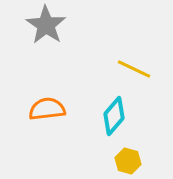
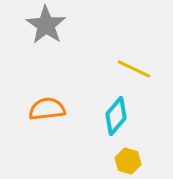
cyan diamond: moved 2 px right
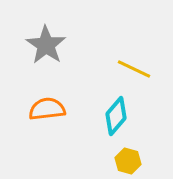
gray star: moved 20 px down
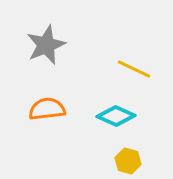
gray star: rotated 15 degrees clockwise
cyan diamond: rotated 72 degrees clockwise
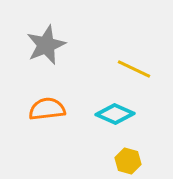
cyan diamond: moved 1 px left, 2 px up
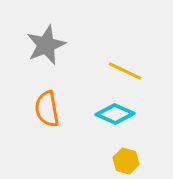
yellow line: moved 9 px left, 2 px down
orange semicircle: rotated 93 degrees counterclockwise
yellow hexagon: moved 2 px left
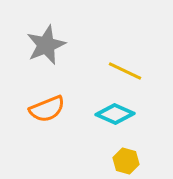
orange semicircle: rotated 102 degrees counterclockwise
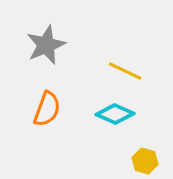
orange semicircle: rotated 48 degrees counterclockwise
yellow hexagon: moved 19 px right
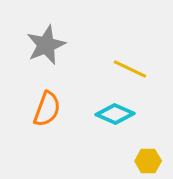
yellow line: moved 5 px right, 2 px up
yellow hexagon: moved 3 px right; rotated 15 degrees counterclockwise
